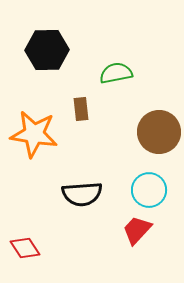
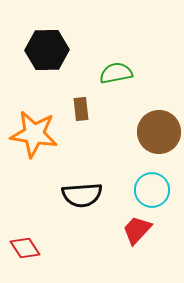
cyan circle: moved 3 px right
black semicircle: moved 1 px down
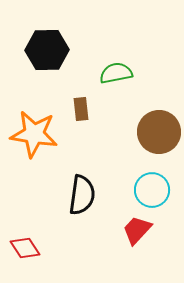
black semicircle: rotated 78 degrees counterclockwise
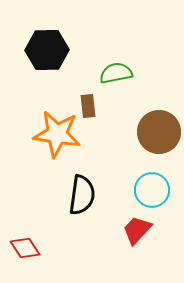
brown rectangle: moved 7 px right, 3 px up
orange star: moved 23 px right
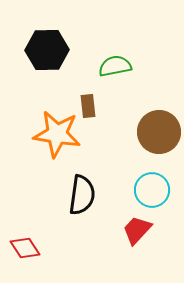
green semicircle: moved 1 px left, 7 px up
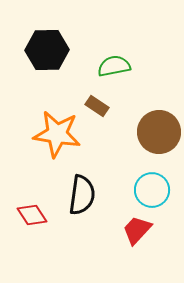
green semicircle: moved 1 px left
brown rectangle: moved 9 px right; rotated 50 degrees counterclockwise
red diamond: moved 7 px right, 33 px up
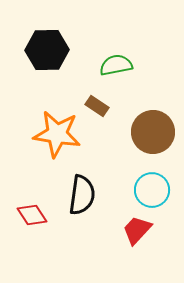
green semicircle: moved 2 px right, 1 px up
brown circle: moved 6 px left
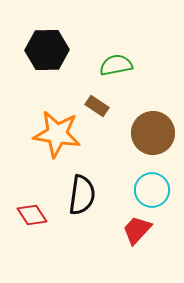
brown circle: moved 1 px down
